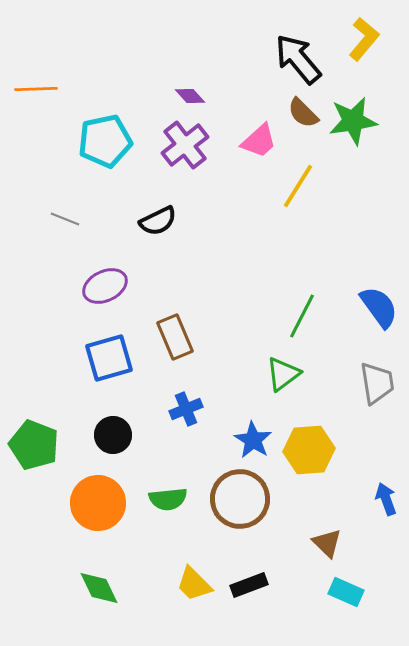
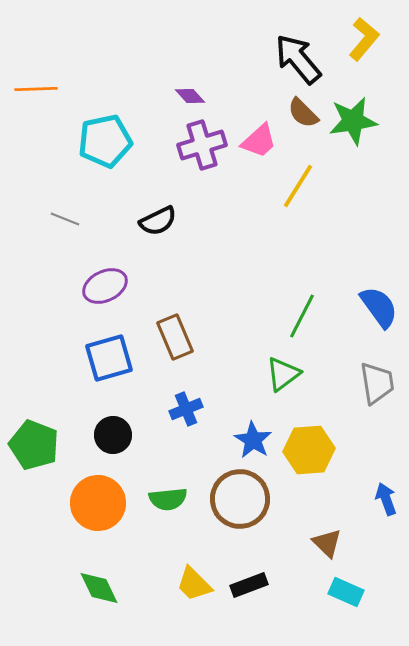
purple cross: moved 17 px right; rotated 21 degrees clockwise
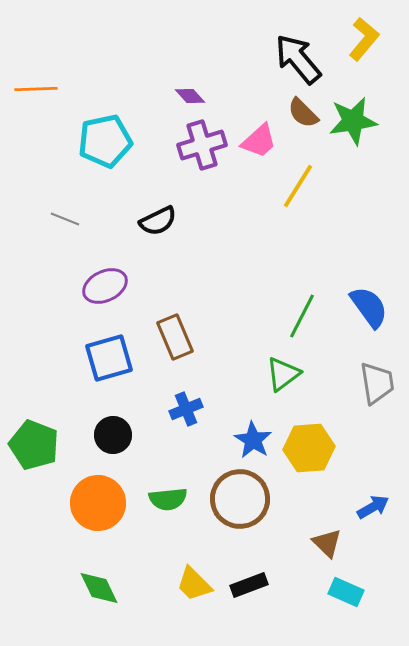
blue semicircle: moved 10 px left
yellow hexagon: moved 2 px up
blue arrow: moved 13 px left, 8 px down; rotated 80 degrees clockwise
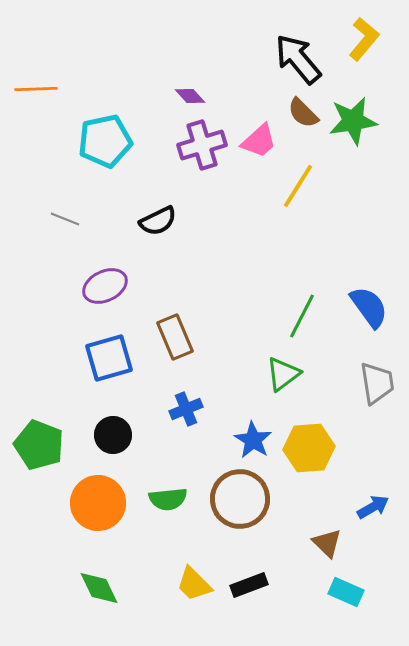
green pentagon: moved 5 px right
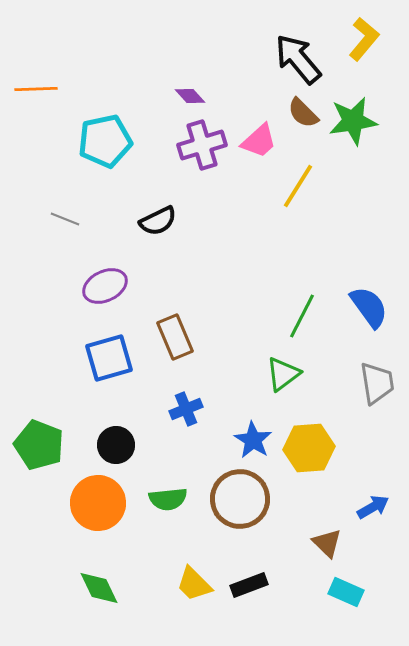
black circle: moved 3 px right, 10 px down
